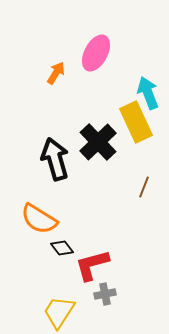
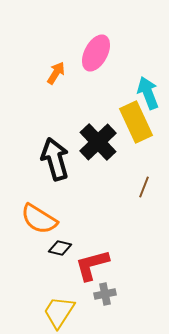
black diamond: moved 2 px left; rotated 40 degrees counterclockwise
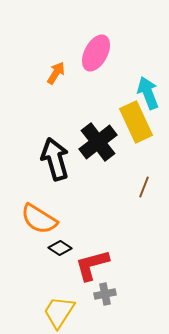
black cross: rotated 6 degrees clockwise
black diamond: rotated 20 degrees clockwise
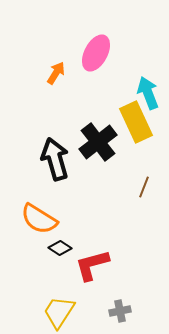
gray cross: moved 15 px right, 17 px down
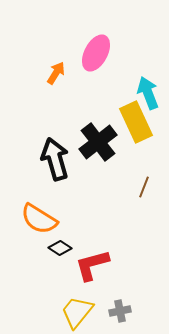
yellow trapezoid: moved 18 px right; rotated 6 degrees clockwise
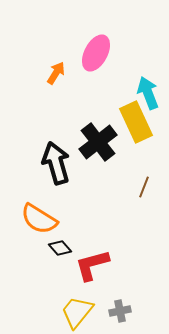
black arrow: moved 1 px right, 4 px down
black diamond: rotated 15 degrees clockwise
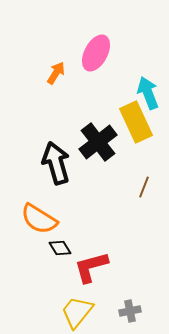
black diamond: rotated 10 degrees clockwise
red L-shape: moved 1 px left, 2 px down
gray cross: moved 10 px right
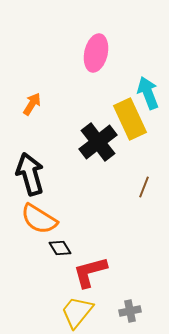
pink ellipse: rotated 15 degrees counterclockwise
orange arrow: moved 24 px left, 31 px down
yellow rectangle: moved 6 px left, 3 px up
black arrow: moved 26 px left, 11 px down
red L-shape: moved 1 px left, 5 px down
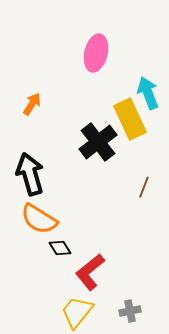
red L-shape: rotated 24 degrees counterclockwise
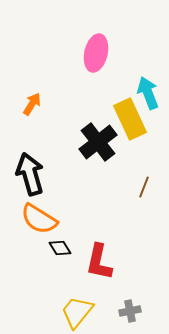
red L-shape: moved 9 px right, 10 px up; rotated 39 degrees counterclockwise
